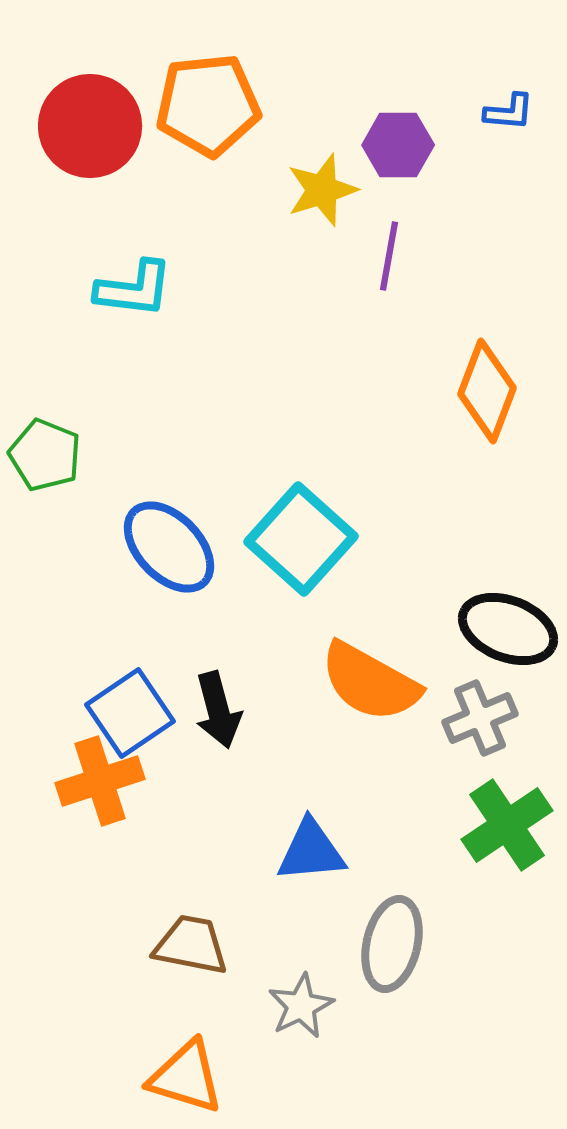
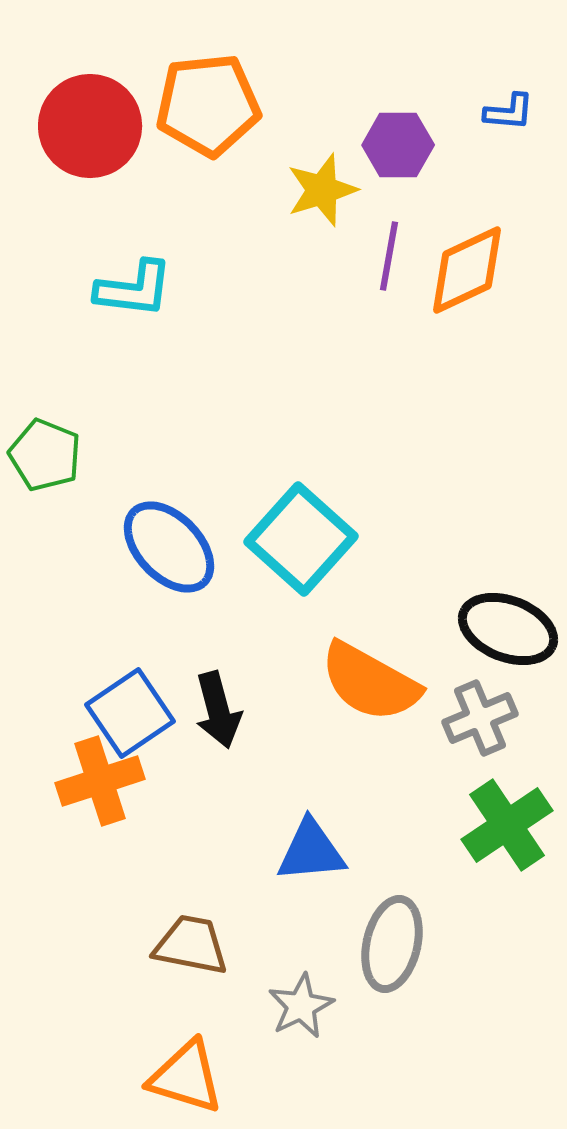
orange diamond: moved 20 px left, 121 px up; rotated 44 degrees clockwise
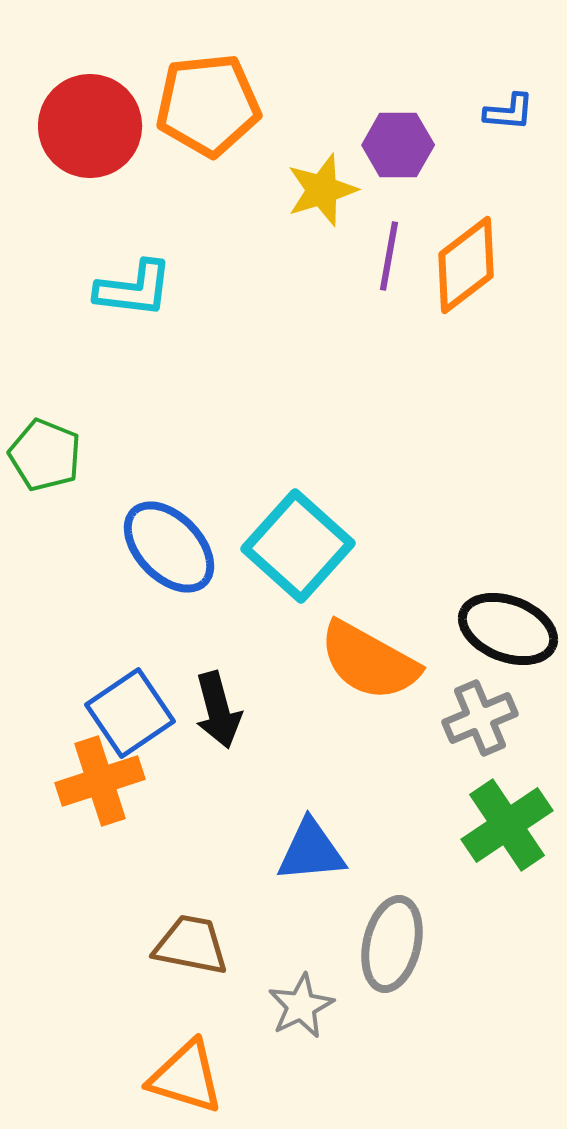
orange diamond: moved 1 px left, 5 px up; rotated 12 degrees counterclockwise
cyan square: moved 3 px left, 7 px down
orange semicircle: moved 1 px left, 21 px up
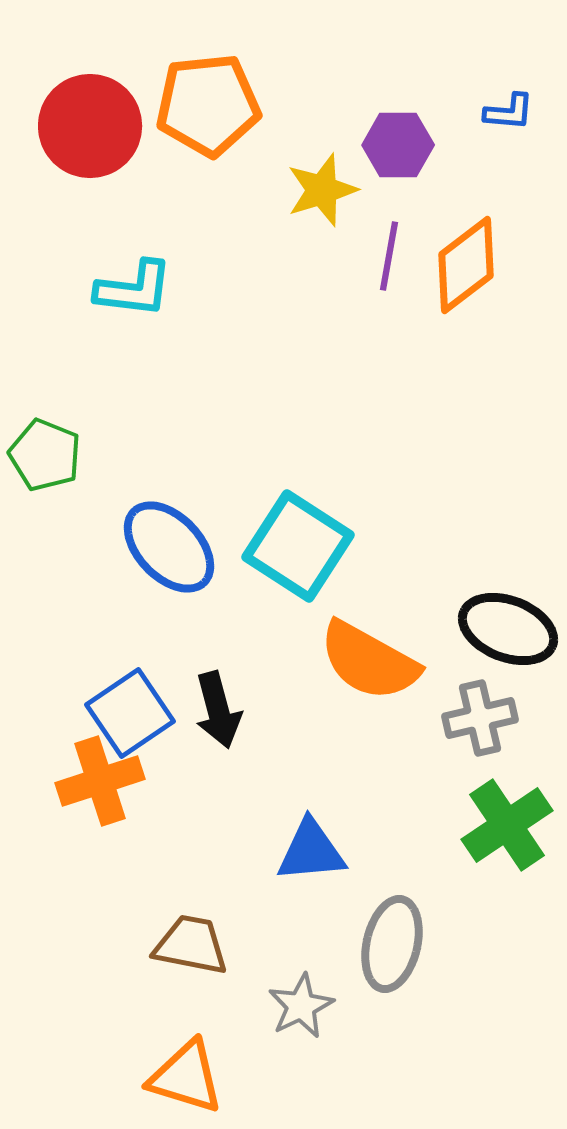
cyan square: rotated 9 degrees counterclockwise
gray cross: rotated 10 degrees clockwise
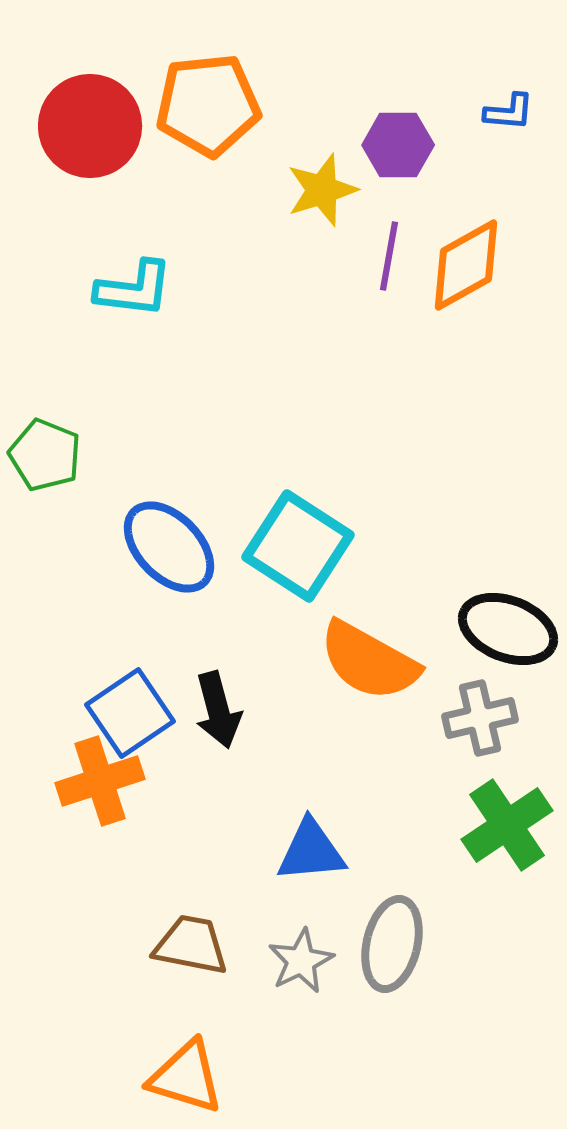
orange diamond: rotated 8 degrees clockwise
gray star: moved 45 px up
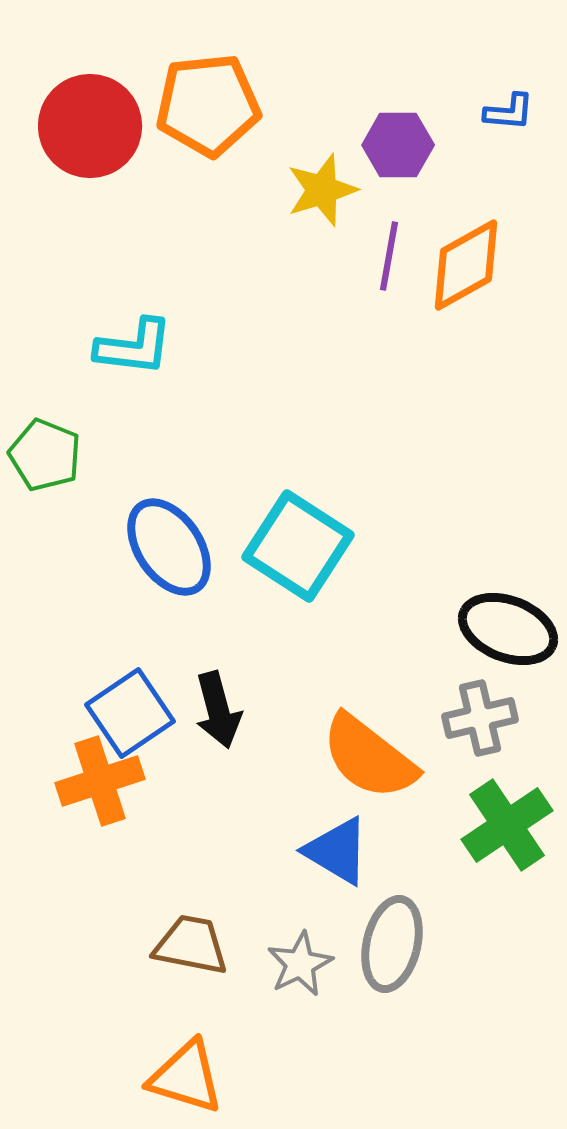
cyan L-shape: moved 58 px down
blue ellipse: rotated 10 degrees clockwise
orange semicircle: moved 96 px down; rotated 9 degrees clockwise
blue triangle: moved 26 px right; rotated 36 degrees clockwise
gray star: moved 1 px left, 3 px down
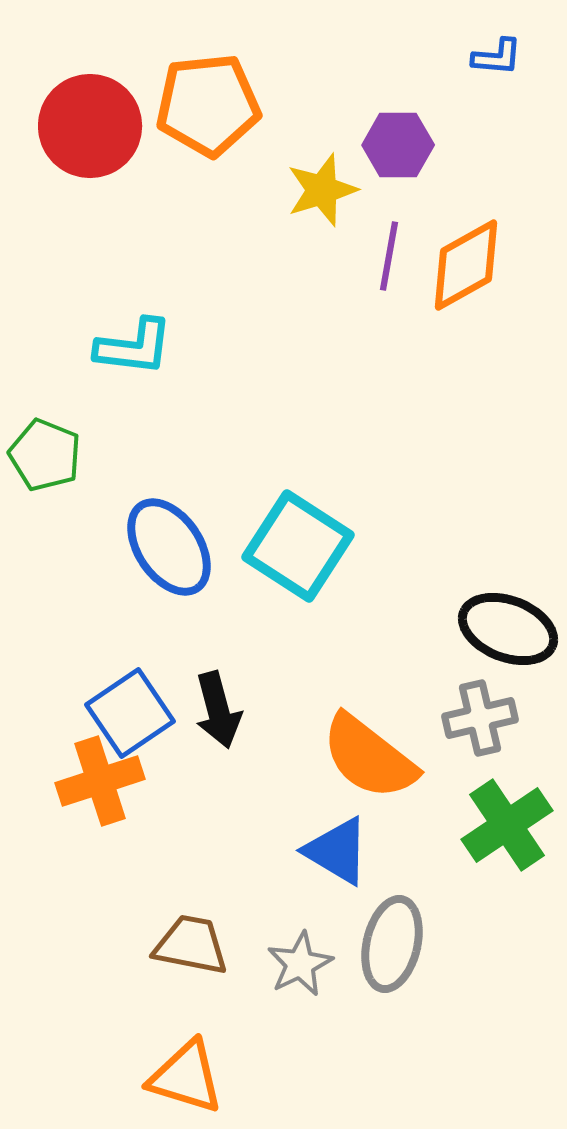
blue L-shape: moved 12 px left, 55 px up
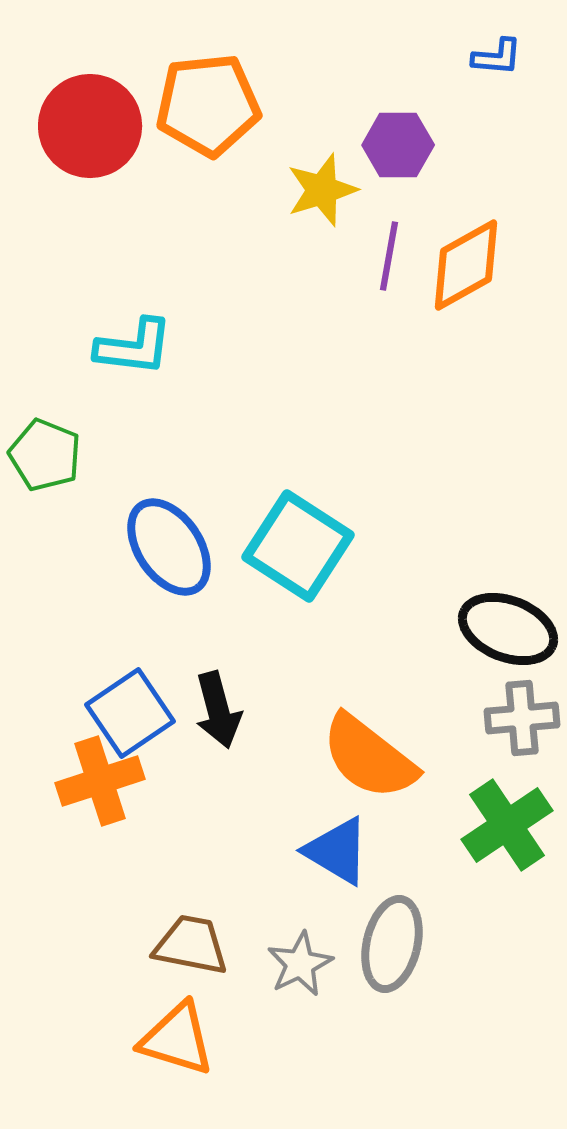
gray cross: moved 42 px right; rotated 8 degrees clockwise
orange triangle: moved 9 px left, 38 px up
